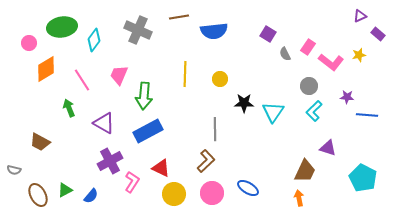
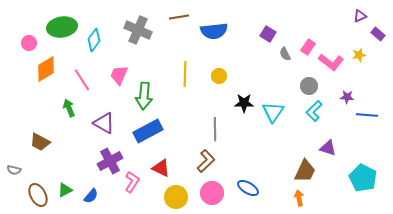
yellow circle at (220, 79): moved 1 px left, 3 px up
yellow circle at (174, 194): moved 2 px right, 3 px down
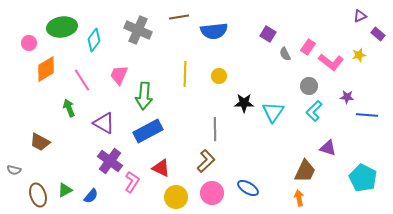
purple cross at (110, 161): rotated 25 degrees counterclockwise
brown ellipse at (38, 195): rotated 10 degrees clockwise
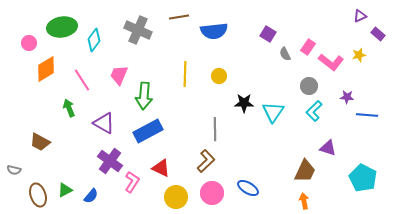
orange arrow at (299, 198): moved 5 px right, 3 px down
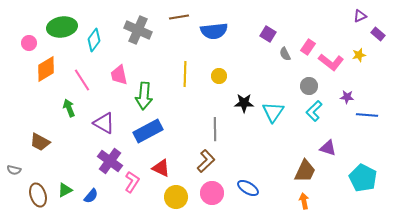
pink trapezoid at (119, 75): rotated 35 degrees counterclockwise
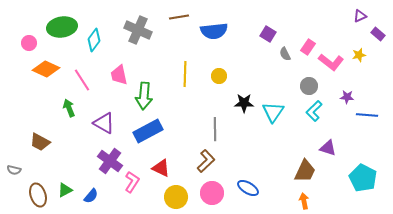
orange diamond at (46, 69): rotated 56 degrees clockwise
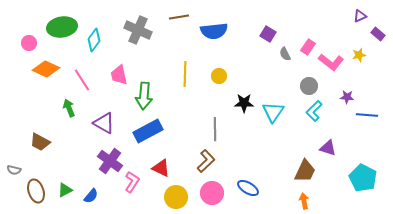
brown ellipse at (38, 195): moved 2 px left, 4 px up
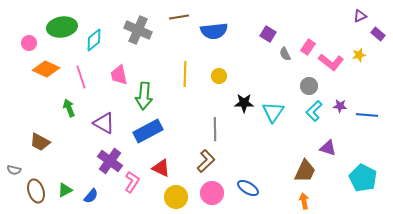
cyan diamond at (94, 40): rotated 15 degrees clockwise
pink line at (82, 80): moved 1 px left, 3 px up; rotated 15 degrees clockwise
purple star at (347, 97): moved 7 px left, 9 px down
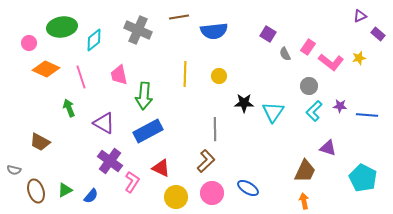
yellow star at (359, 55): moved 3 px down
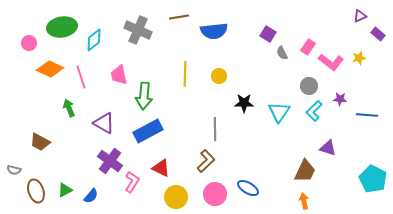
gray semicircle at (285, 54): moved 3 px left, 1 px up
orange diamond at (46, 69): moved 4 px right
purple star at (340, 106): moved 7 px up
cyan triangle at (273, 112): moved 6 px right
cyan pentagon at (363, 178): moved 10 px right, 1 px down
pink circle at (212, 193): moved 3 px right, 1 px down
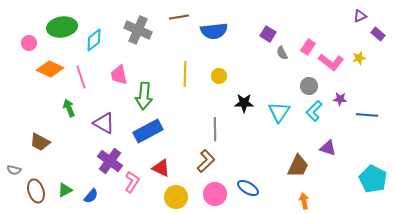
brown trapezoid at (305, 171): moved 7 px left, 5 px up
